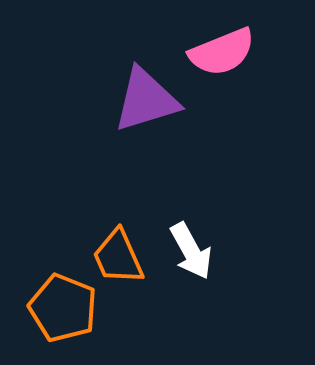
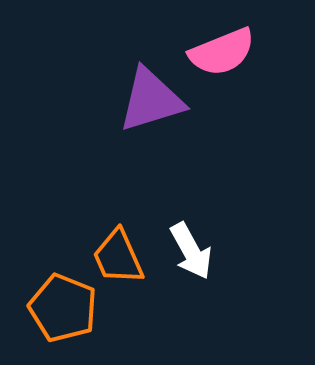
purple triangle: moved 5 px right
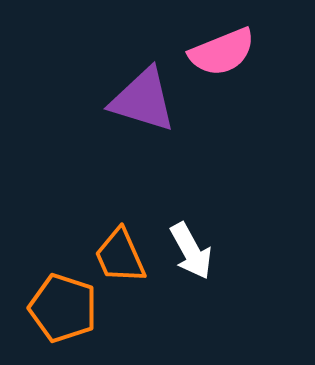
purple triangle: moved 8 px left; rotated 34 degrees clockwise
orange trapezoid: moved 2 px right, 1 px up
orange pentagon: rotated 4 degrees counterclockwise
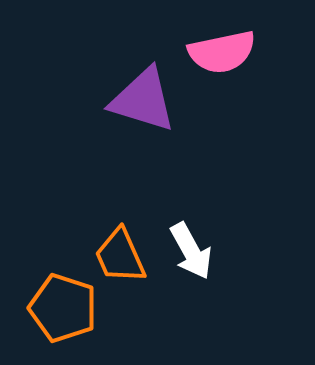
pink semicircle: rotated 10 degrees clockwise
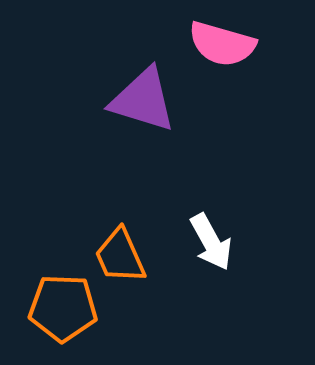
pink semicircle: moved 8 px up; rotated 28 degrees clockwise
white arrow: moved 20 px right, 9 px up
orange pentagon: rotated 16 degrees counterclockwise
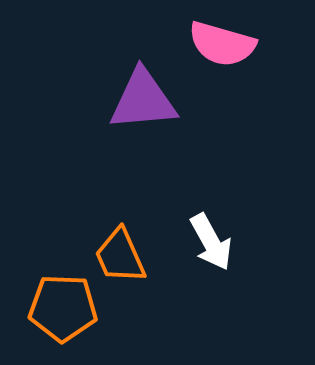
purple triangle: rotated 22 degrees counterclockwise
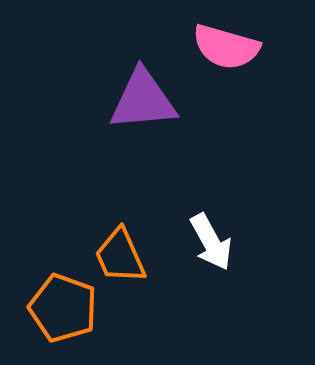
pink semicircle: moved 4 px right, 3 px down
orange pentagon: rotated 18 degrees clockwise
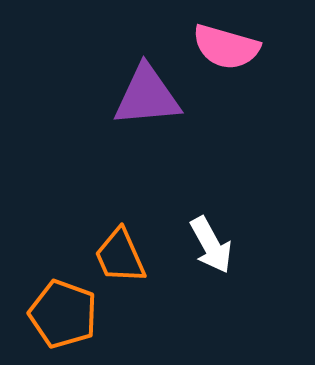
purple triangle: moved 4 px right, 4 px up
white arrow: moved 3 px down
orange pentagon: moved 6 px down
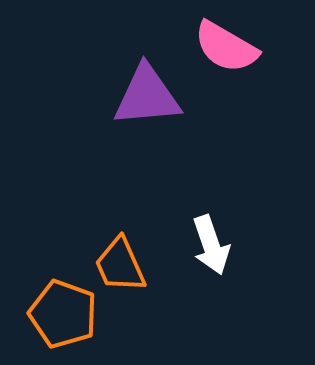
pink semicircle: rotated 14 degrees clockwise
white arrow: rotated 10 degrees clockwise
orange trapezoid: moved 9 px down
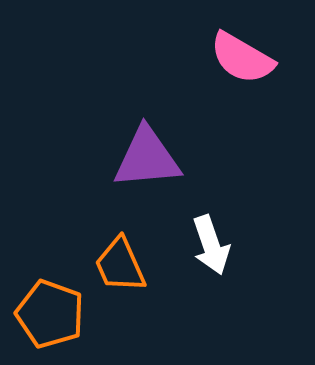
pink semicircle: moved 16 px right, 11 px down
purple triangle: moved 62 px down
orange pentagon: moved 13 px left
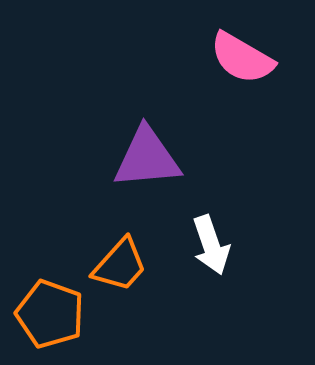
orange trapezoid: rotated 114 degrees counterclockwise
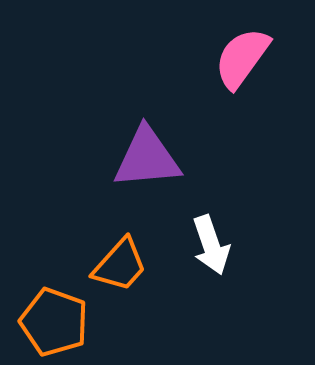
pink semicircle: rotated 96 degrees clockwise
orange pentagon: moved 4 px right, 8 px down
